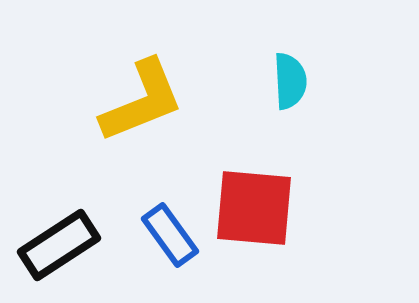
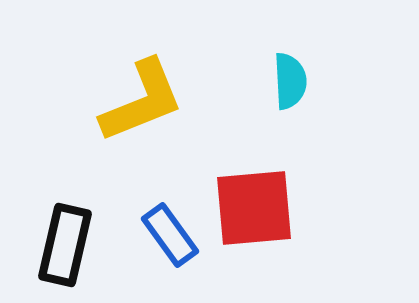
red square: rotated 10 degrees counterclockwise
black rectangle: moved 6 px right; rotated 44 degrees counterclockwise
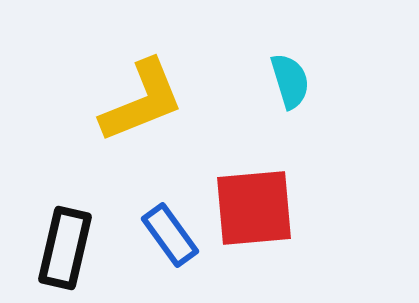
cyan semicircle: rotated 14 degrees counterclockwise
black rectangle: moved 3 px down
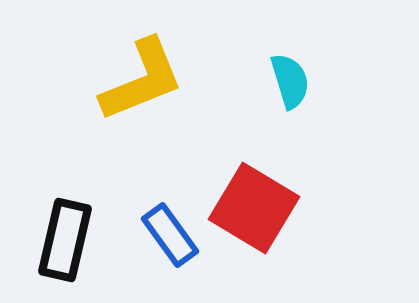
yellow L-shape: moved 21 px up
red square: rotated 36 degrees clockwise
black rectangle: moved 8 px up
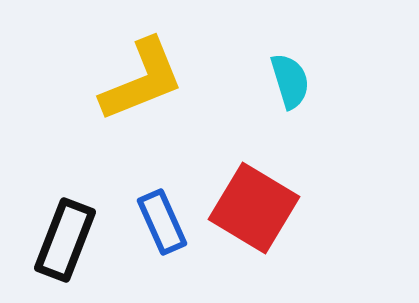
blue rectangle: moved 8 px left, 13 px up; rotated 12 degrees clockwise
black rectangle: rotated 8 degrees clockwise
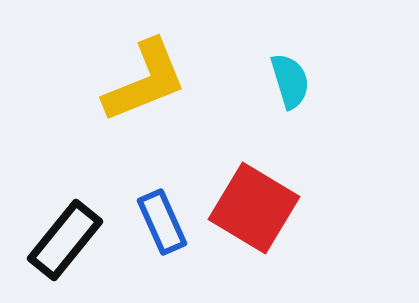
yellow L-shape: moved 3 px right, 1 px down
black rectangle: rotated 18 degrees clockwise
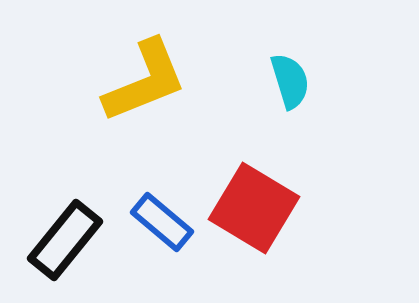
blue rectangle: rotated 26 degrees counterclockwise
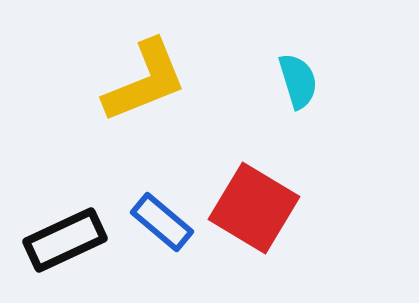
cyan semicircle: moved 8 px right
black rectangle: rotated 26 degrees clockwise
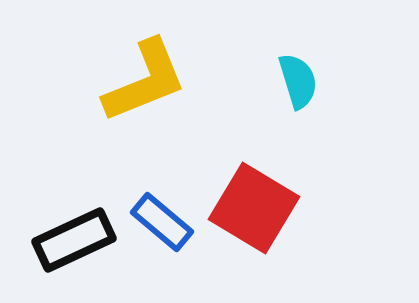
black rectangle: moved 9 px right
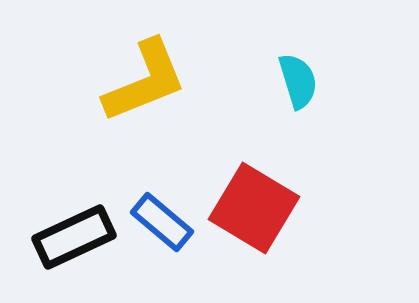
black rectangle: moved 3 px up
